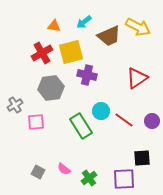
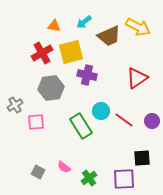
pink semicircle: moved 2 px up
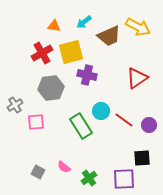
purple circle: moved 3 px left, 4 px down
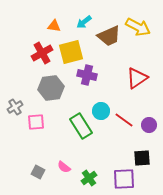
gray cross: moved 2 px down
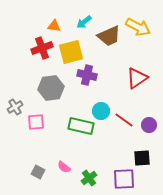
red cross: moved 5 px up; rotated 10 degrees clockwise
green rectangle: rotated 45 degrees counterclockwise
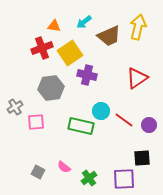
yellow arrow: rotated 105 degrees counterclockwise
yellow square: moved 1 px left, 1 px down; rotated 20 degrees counterclockwise
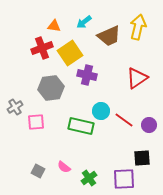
gray square: moved 1 px up
